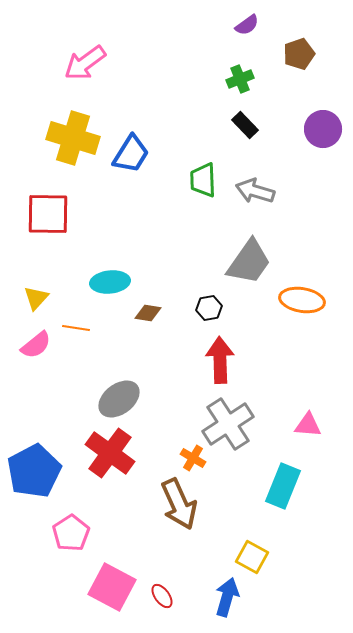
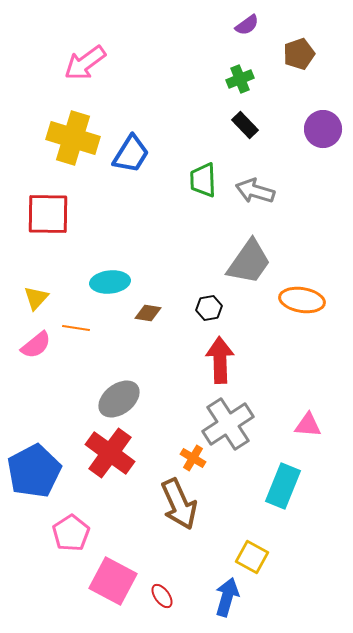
pink square: moved 1 px right, 6 px up
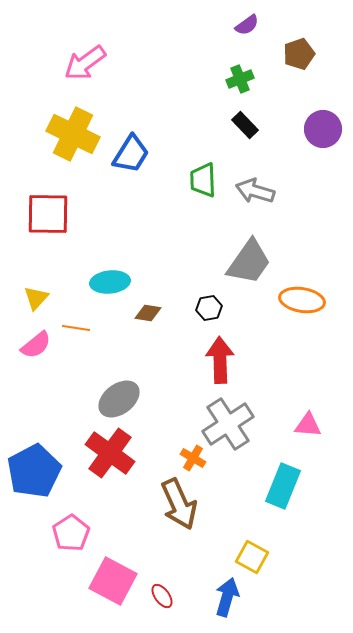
yellow cross: moved 4 px up; rotated 9 degrees clockwise
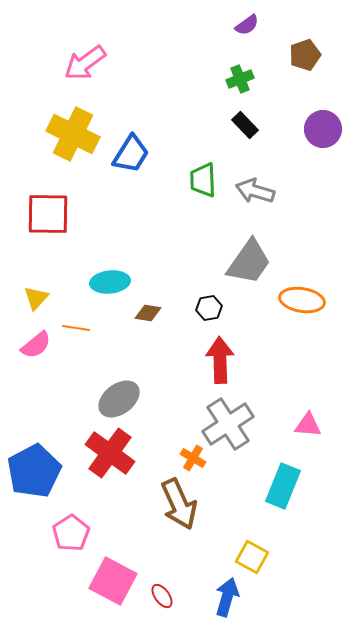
brown pentagon: moved 6 px right, 1 px down
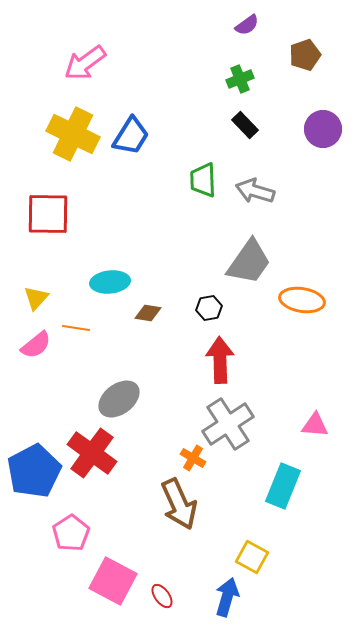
blue trapezoid: moved 18 px up
pink triangle: moved 7 px right
red cross: moved 18 px left
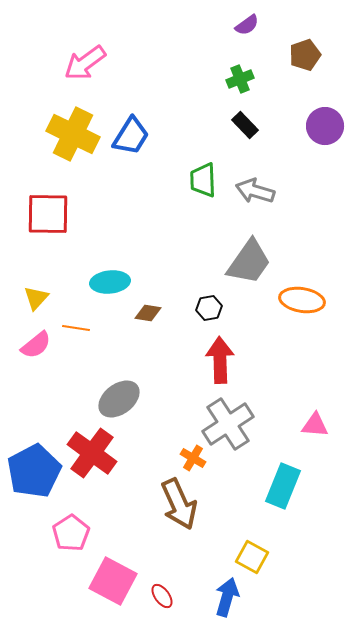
purple circle: moved 2 px right, 3 px up
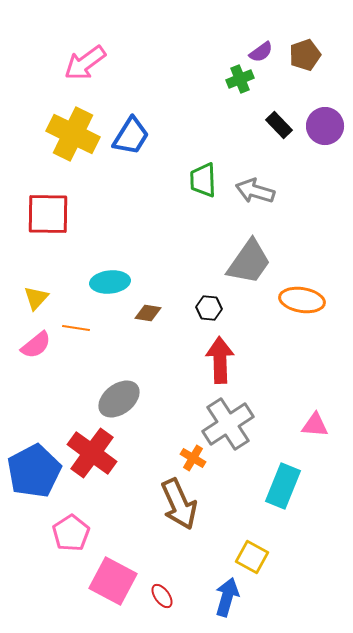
purple semicircle: moved 14 px right, 27 px down
black rectangle: moved 34 px right
black hexagon: rotated 15 degrees clockwise
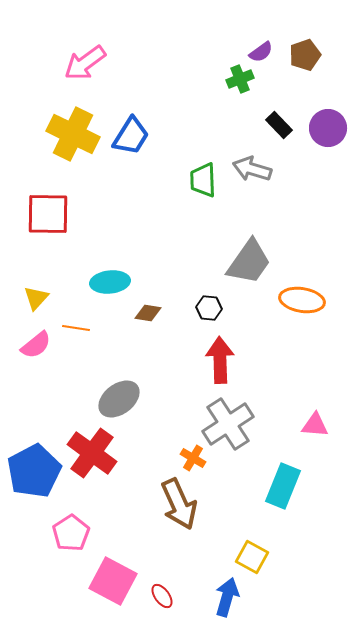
purple circle: moved 3 px right, 2 px down
gray arrow: moved 3 px left, 22 px up
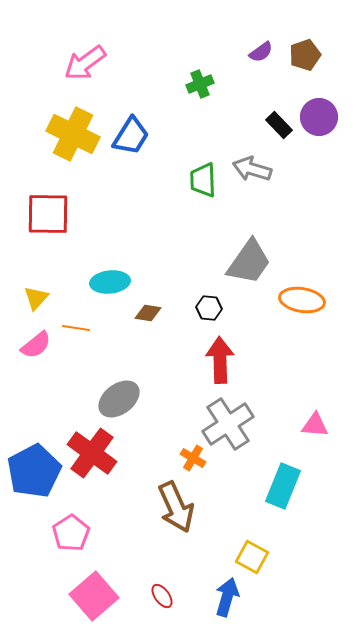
green cross: moved 40 px left, 5 px down
purple circle: moved 9 px left, 11 px up
brown arrow: moved 3 px left, 3 px down
pink square: moved 19 px left, 15 px down; rotated 21 degrees clockwise
